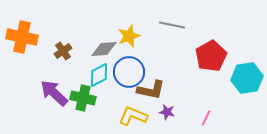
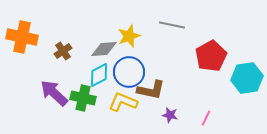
purple star: moved 3 px right, 3 px down
yellow L-shape: moved 10 px left, 14 px up
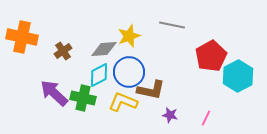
cyan hexagon: moved 9 px left, 2 px up; rotated 20 degrees counterclockwise
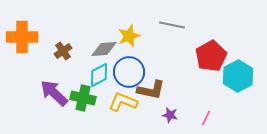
orange cross: rotated 12 degrees counterclockwise
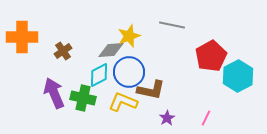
gray diamond: moved 7 px right, 1 px down
purple arrow: rotated 24 degrees clockwise
purple star: moved 3 px left, 3 px down; rotated 28 degrees clockwise
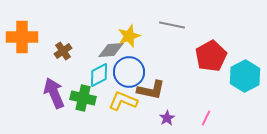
cyan hexagon: moved 7 px right
yellow L-shape: moved 1 px up
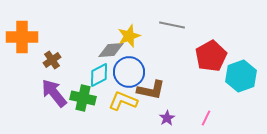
brown cross: moved 11 px left, 9 px down
cyan hexagon: moved 4 px left; rotated 8 degrees clockwise
purple arrow: rotated 16 degrees counterclockwise
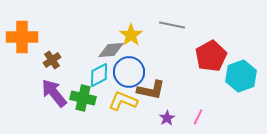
yellow star: moved 2 px right, 1 px up; rotated 15 degrees counterclockwise
pink line: moved 8 px left, 1 px up
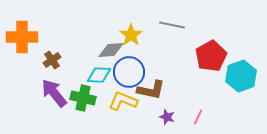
cyan diamond: rotated 30 degrees clockwise
purple star: moved 1 px up; rotated 21 degrees counterclockwise
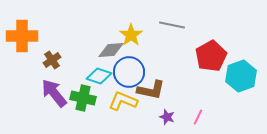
orange cross: moved 1 px up
cyan diamond: moved 1 px down; rotated 15 degrees clockwise
